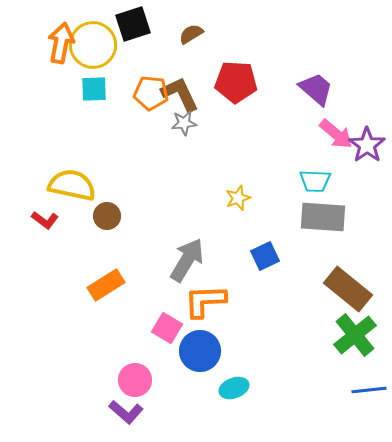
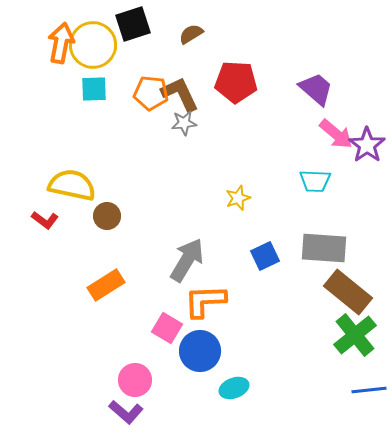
gray rectangle: moved 1 px right, 31 px down
brown rectangle: moved 3 px down
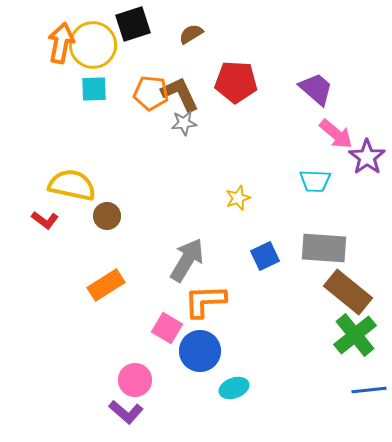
purple star: moved 12 px down
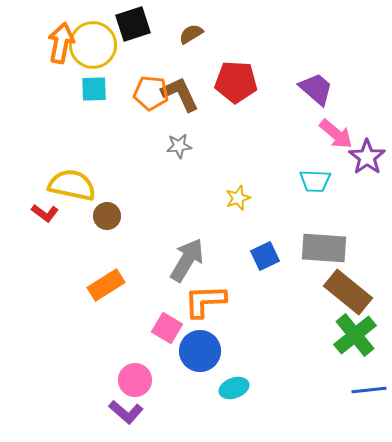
gray star: moved 5 px left, 23 px down
red L-shape: moved 7 px up
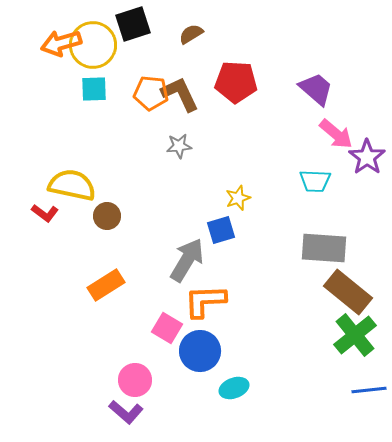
orange arrow: rotated 117 degrees counterclockwise
blue square: moved 44 px left, 26 px up; rotated 8 degrees clockwise
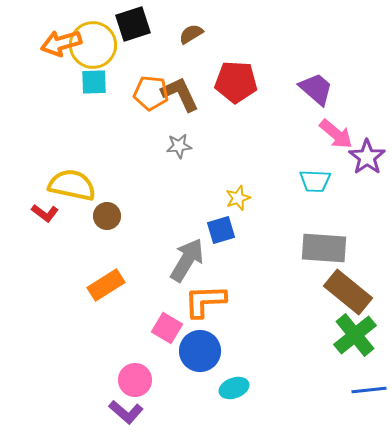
cyan square: moved 7 px up
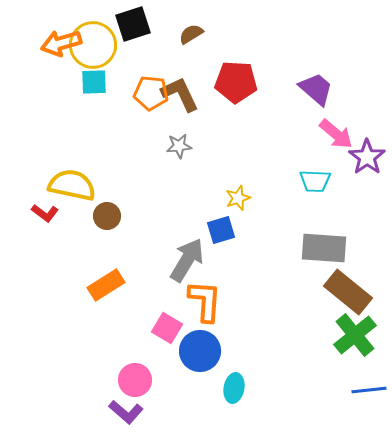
orange L-shape: rotated 96 degrees clockwise
cyan ellipse: rotated 60 degrees counterclockwise
